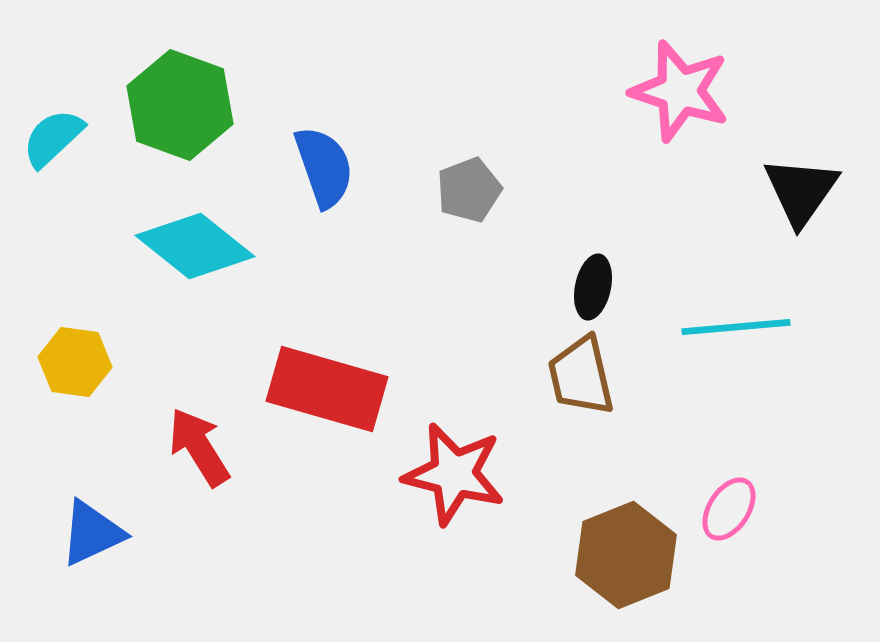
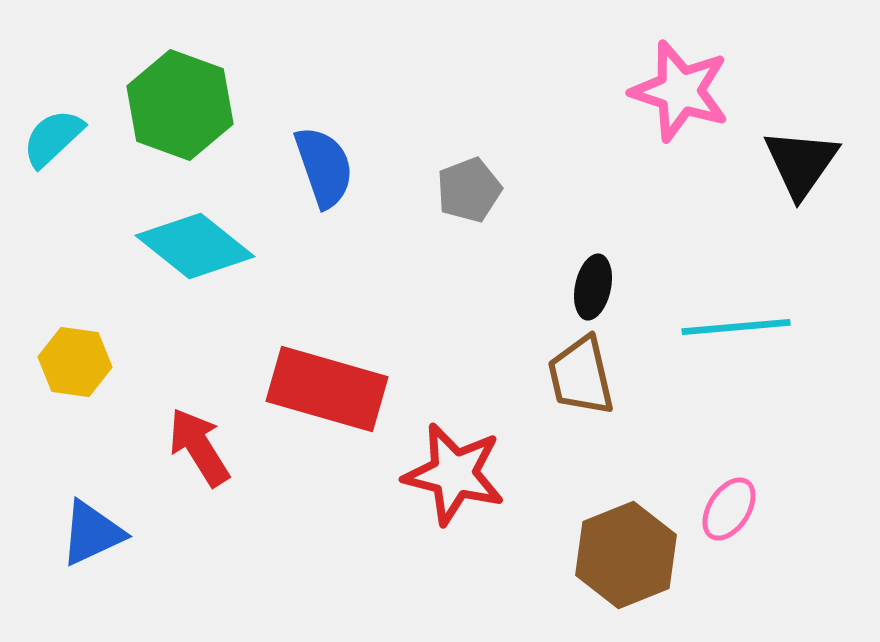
black triangle: moved 28 px up
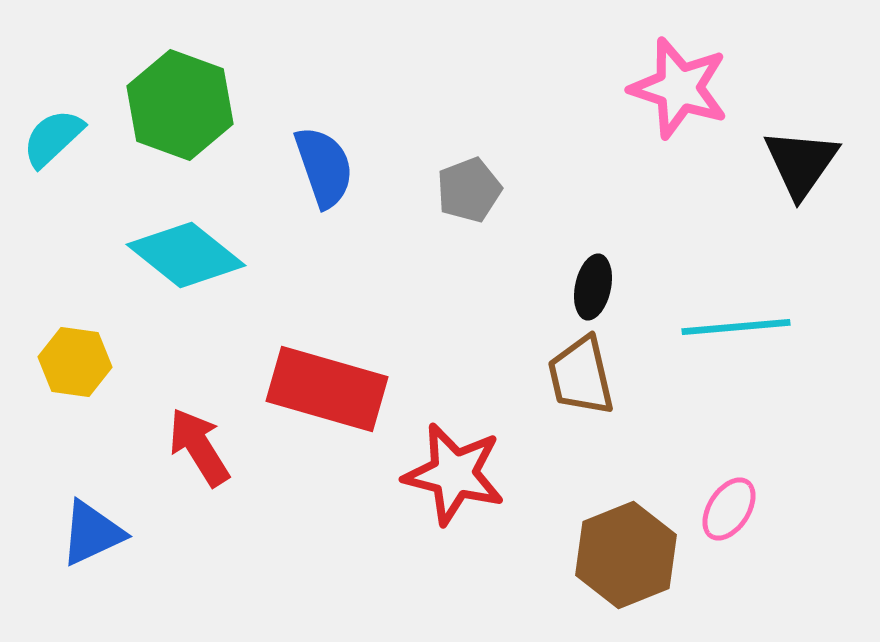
pink star: moved 1 px left, 3 px up
cyan diamond: moved 9 px left, 9 px down
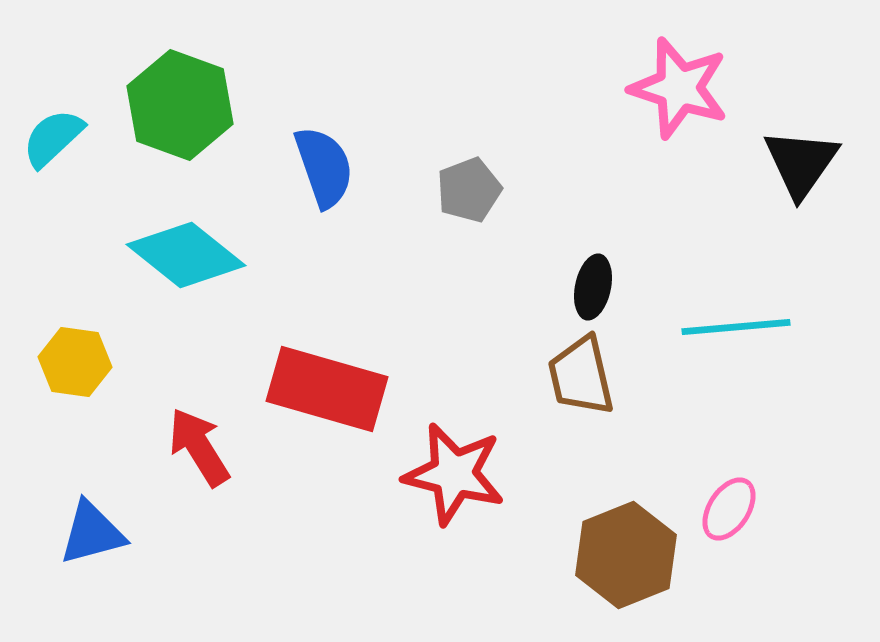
blue triangle: rotated 10 degrees clockwise
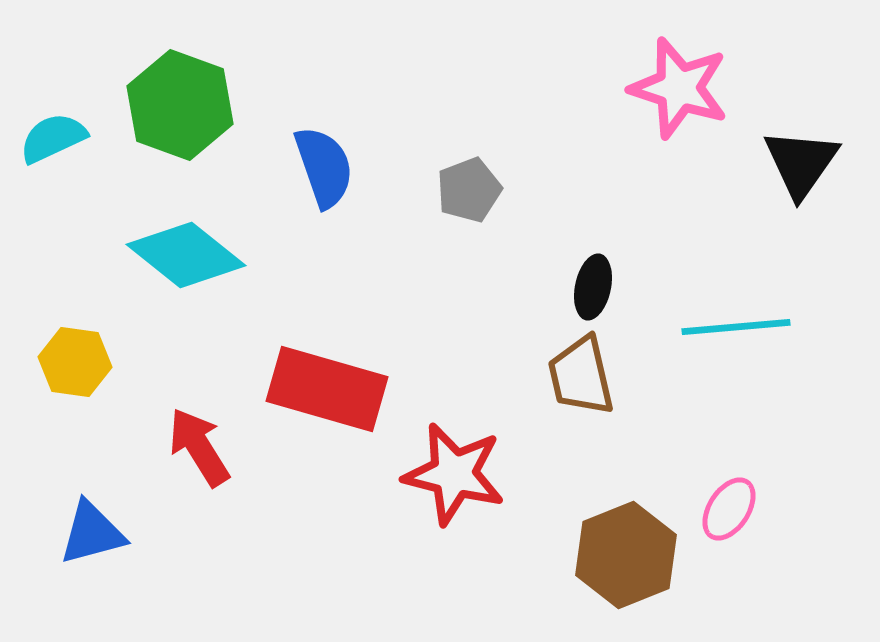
cyan semicircle: rotated 18 degrees clockwise
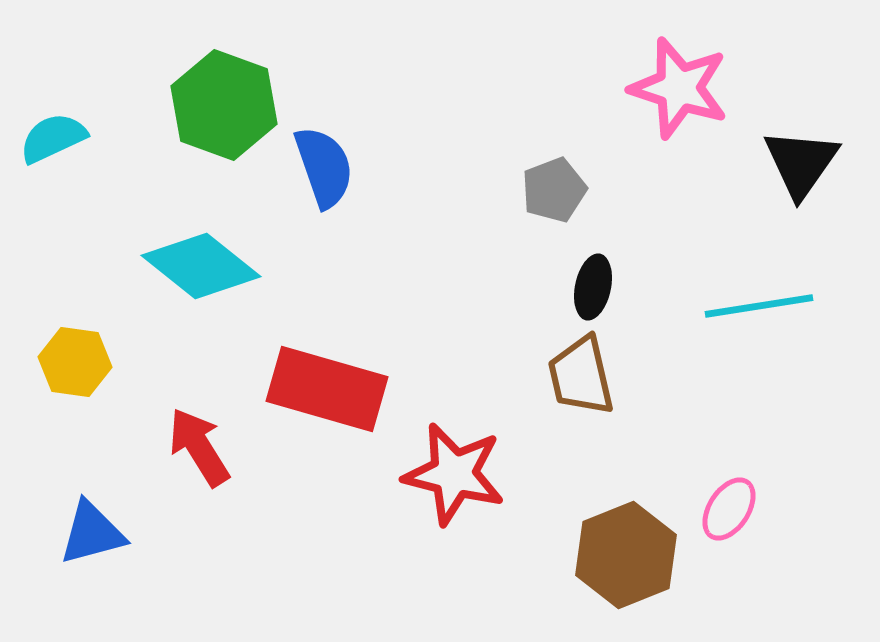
green hexagon: moved 44 px right
gray pentagon: moved 85 px right
cyan diamond: moved 15 px right, 11 px down
cyan line: moved 23 px right, 21 px up; rotated 4 degrees counterclockwise
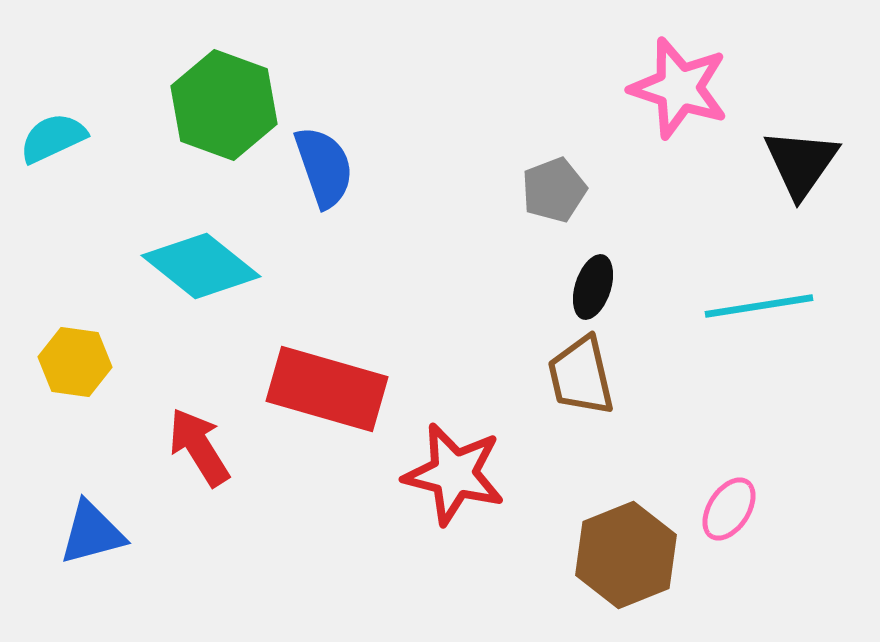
black ellipse: rotated 6 degrees clockwise
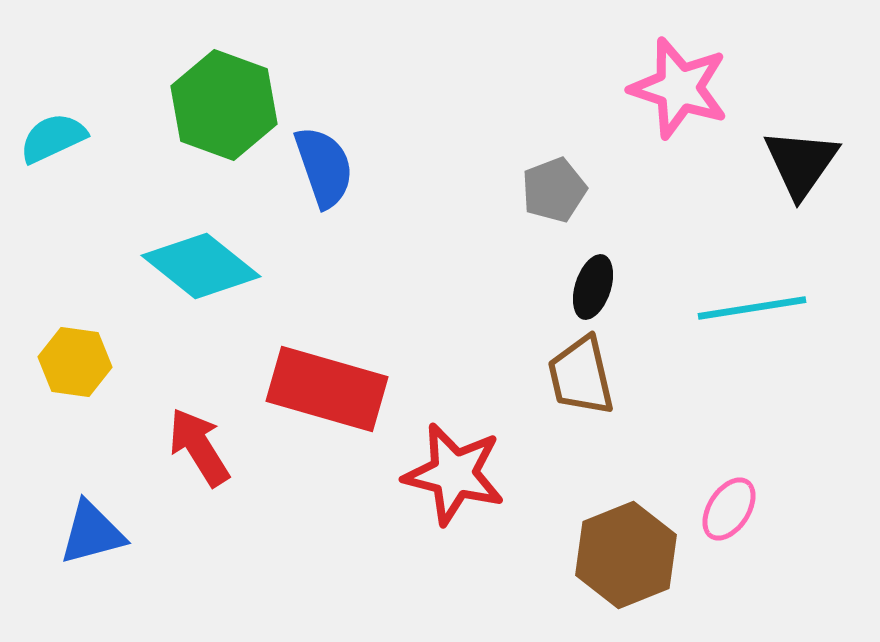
cyan line: moved 7 px left, 2 px down
